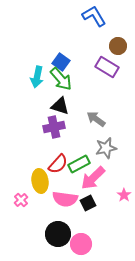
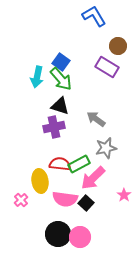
red semicircle: moved 2 px right; rotated 125 degrees counterclockwise
black square: moved 2 px left; rotated 21 degrees counterclockwise
pink circle: moved 1 px left, 7 px up
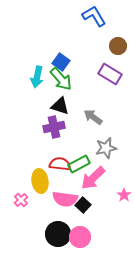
purple rectangle: moved 3 px right, 7 px down
gray arrow: moved 3 px left, 2 px up
black square: moved 3 px left, 2 px down
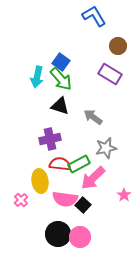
purple cross: moved 4 px left, 12 px down
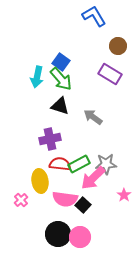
gray star: moved 16 px down; rotated 10 degrees clockwise
